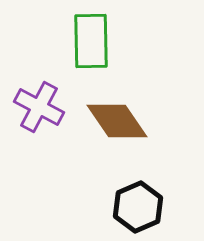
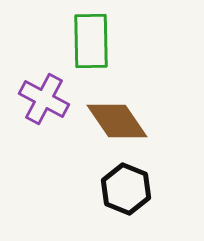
purple cross: moved 5 px right, 8 px up
black hexagon: moved 12 px left, 18 px up; rotated 15 degrees counterclockwise
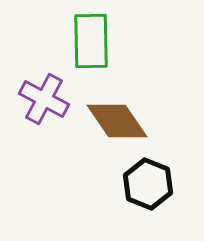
black hexagon: moved 22 px right, 5 px up
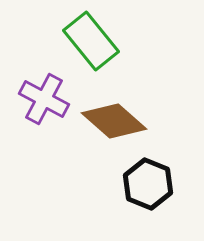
green rectangle: rotated 38 degrees counterclockwise
brown diamond: moved 3 px left; rotated 14 degrees counterclockwise
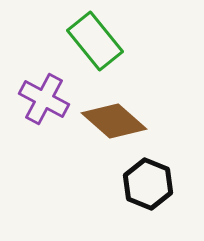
green rectangle: moved 4 px right
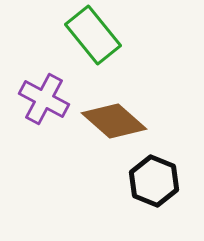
green rectangle: moved 2 px left, 6 px up
black hexagon: moved 6 px right, 3 px up
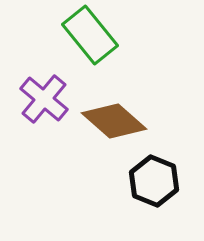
green rectangle: moved 3 px left
purple cross: rotated 12 degrees clockwise
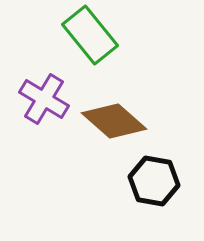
purple cross: rotated 9 degrees counterclockwise
black hexagon: rotated 12 degrees counterclockwise
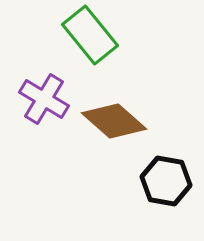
black hexagon: moved 12 px right
